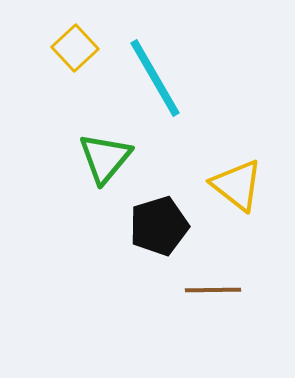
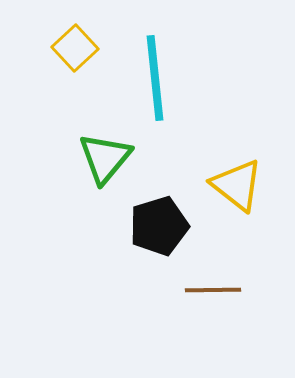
cyan line: rotated 24 degrees clockwise
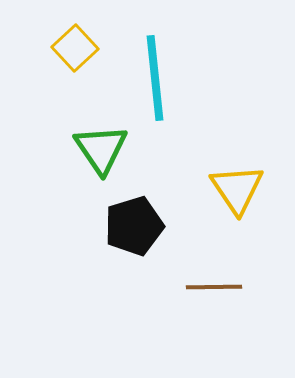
green triangle: moved 4 px left, 9 px up; rotated 14 degrees counterclockwise
yellow triangle: moved 4 px down; rotated 18 degrees clockwise
black pentagon: moved 25 px left
brown line: moved 1 px right, 3 px up
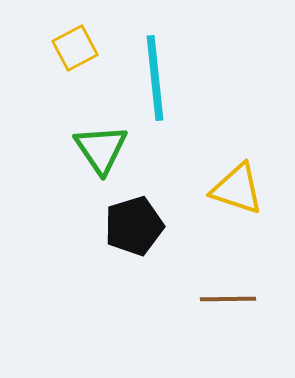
yellow square: rotated 15 degrees clockwise
yellow triangle: rotated 38 degrees counterclockwise
brown line: moved 14 px right, 12 px down
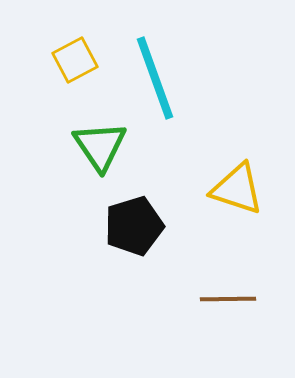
yellow square: moved 12 px down
cyan line: rotated 14 degrees counterclockwise
green triangle: moved 1 px left, 3 px up
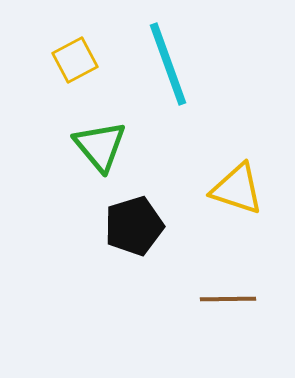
cyan line: moved 13 px right, 14 px up
green triangle: rotated 6 degrees counterclockwise
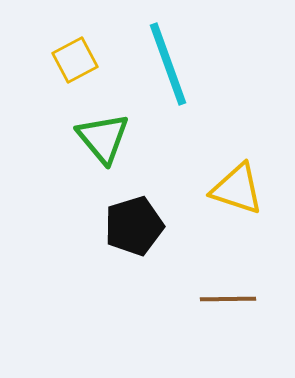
green triangle: moved 3 px right, 8 px up
